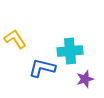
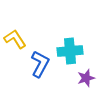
blue L-shape: moved 2 px left, 4 px up; rotated 104 degrees clockwise
purple star: moved 1 px right, 1 px up
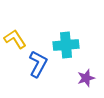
cyan cross: moved 4 px left, 6 px up
blue L-shape: moved 2 px left
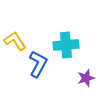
yellow L-shape: moved 2 px down
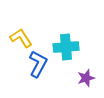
yellow L-shape: moved 6 px right, 3 px up
cyan cross: moved 2 px down
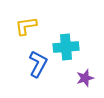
yellow L-shape: moved 5 px right, 12 px up; rotated 65 degrees counterclockwise
purple star: moved 1 px left
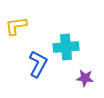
yellow L-shape: moved 10 px left
purple star: rotated 24 degrees clockwise
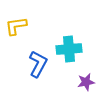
cyan cross: moved 3 px right, 2 px down
purple star: moved 1 px right, 4 px down; rotated 18 degrees counterclockwise
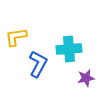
yellow L-shape: moved 11 px down
purple star: moved 4 px up
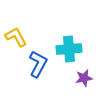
yellow L-shape: rotated 70 degrees clockwise
purple star: moved 2 px left
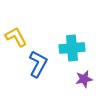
cyan cross: moved 3 px right, 1 px up
purple star: moved 1 px down
